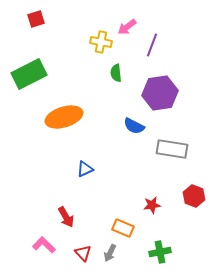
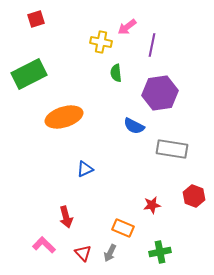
purple line: rotated 10 degrees counterclockwise
red arrow: rotated 15 degrees clockwise
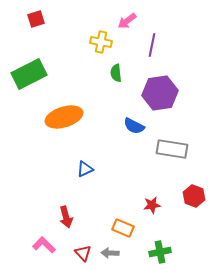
pink arrow: moved 6 px up
gray arrow: rotated 66 degrees clockwise
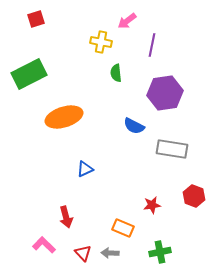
purple hexagon: moved 5 px right
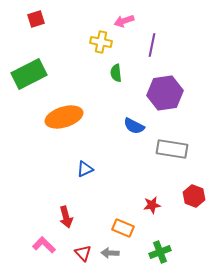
pink arrow: moved 3 px left; rotated 18 degrees clockwise
green cross: rotated 10 degrees counterclockwise
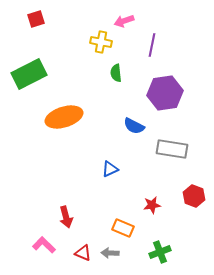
blue triangle: moved 25 px right
red triangle: rotated 24 degrees counterclockwise
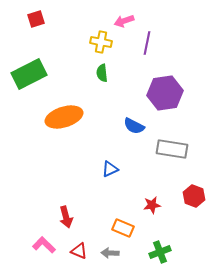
purple line: moved 5 px left, 2 px up
green semicircle: moved 14 px left
red triangle: moved 4 px left, 2 px up
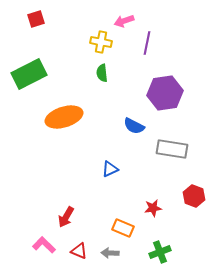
red star: moved 1 px right, 3 px down
red arrow: rotated 45 degrees clockwise
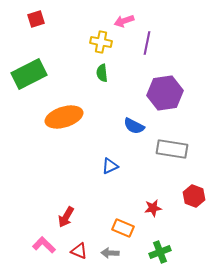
blue triangle: moved 3 px up
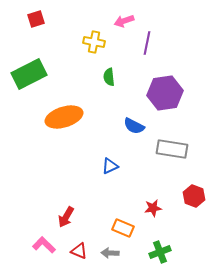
yellow cross: moved 7 px left
green semicircle: moved 7 px right, 4 px down
